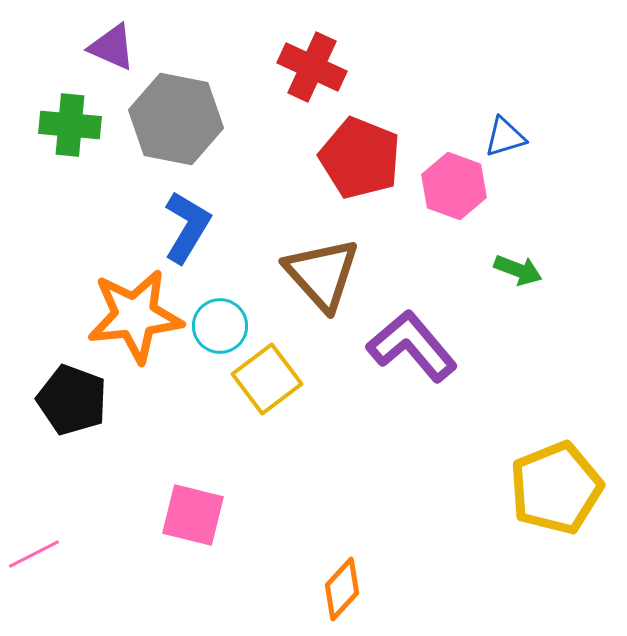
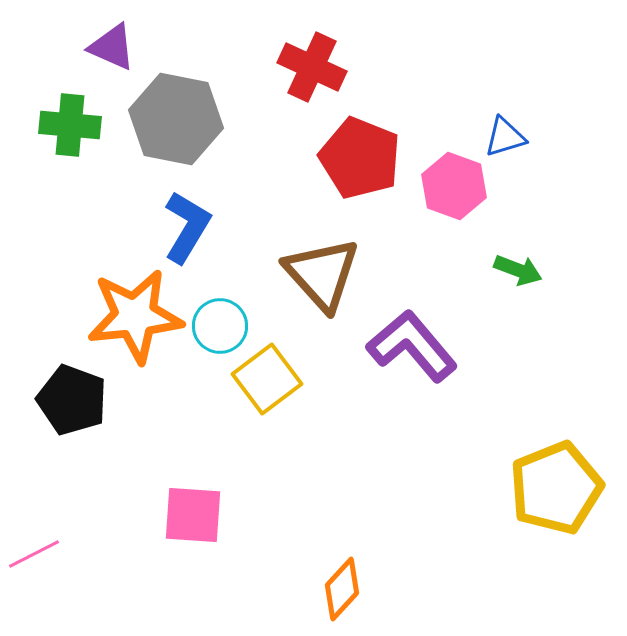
pink square: rotated 10 degrees counterclockwise
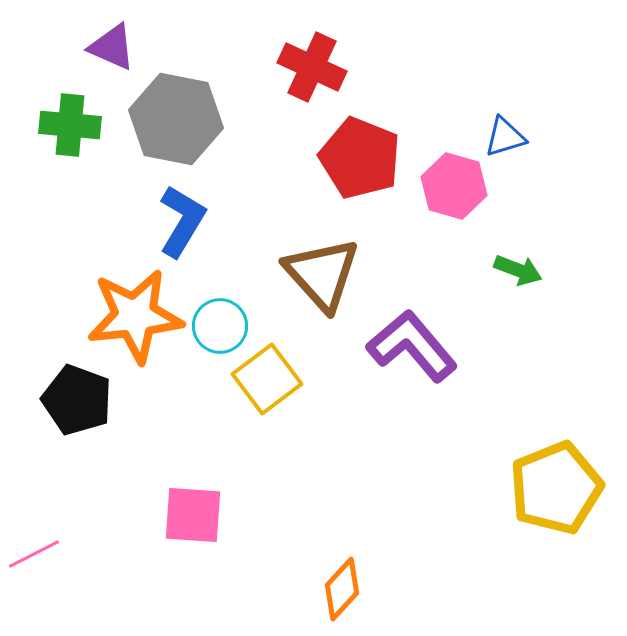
pink hexagon: rotated 4 degrees counterclockwise
blue L-shape: moved 5 px left, 6 px up
black pentagon: moved 5 px right
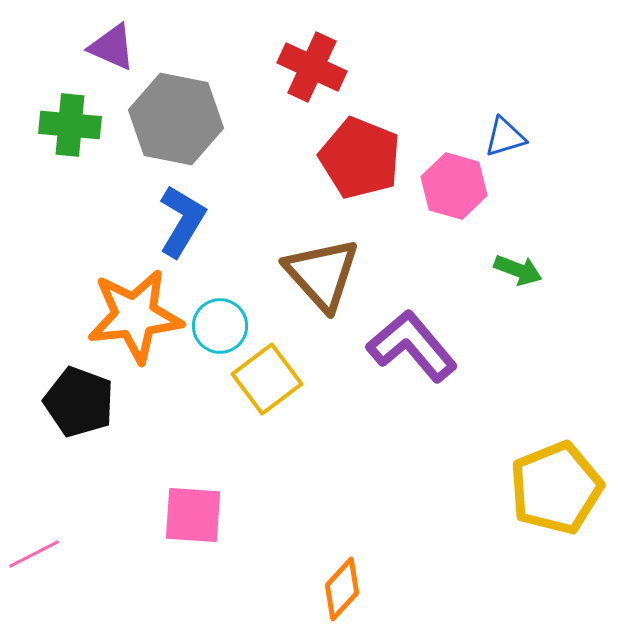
black pentagon: moved 2 px right, 2 px down
